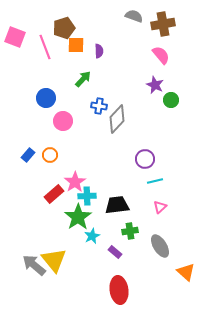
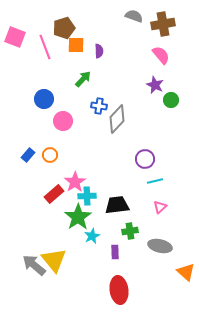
blue circle: moved 2 px left, 1 px down
gray ellipse: rotated 45 degrees counterclockwise
purple rectangle: rotated 48 degrees clockwise
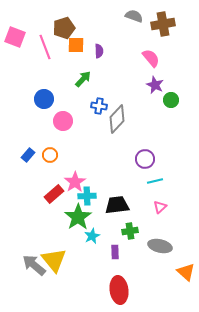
pink semicircle: moved 10 px left, 3 px down
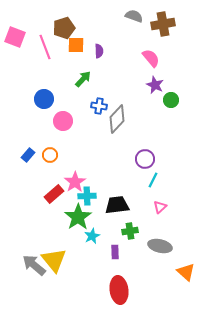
cyan line: moved 2 px left, 1 px up; rotated 49 degrees counterclockwise
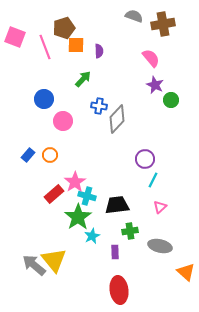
cyan cross: rotated 18 degrees clockwise
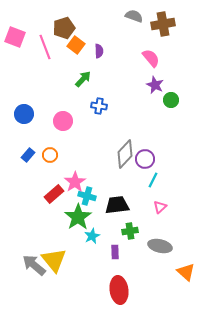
orange square: rotated 36 degrees clockwise
blue circle: moved 20 px left, 15 px down
gray diamond: moved 8 px right, 35 px down
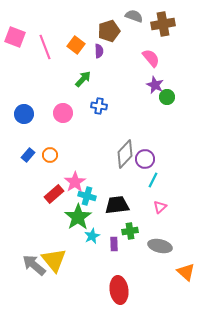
brown pentagon: moved 45 px right, 3 px down
green circle: moved 4 px left, 3 px up
pink circle: moved 8 px up
purple rectangle: moved 1 px left, 8 px up
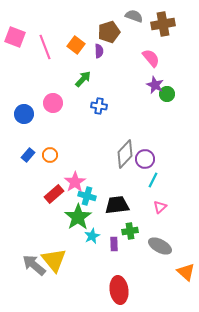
brown pentagon: moved 1 px down
green circle: moved 3 px up
pink circle: moved 10 px left, 10 px up
gray ellipse: rotated 15 degrees clockwise
